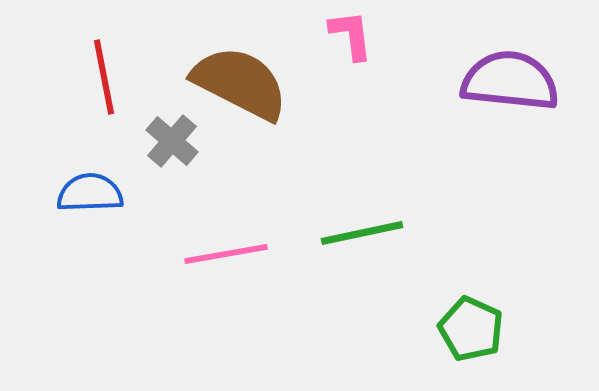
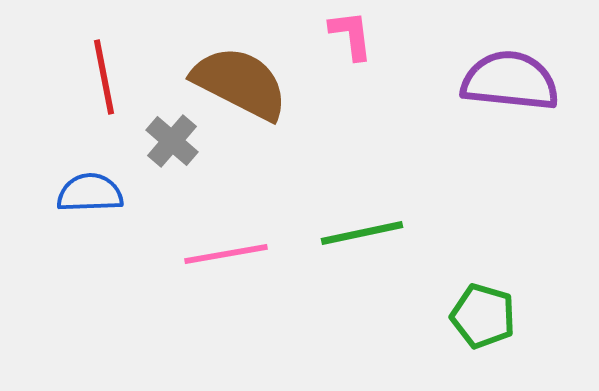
green pentagon: moved 12 px right, 13 px up; rotated 8 degrees counterclockwise
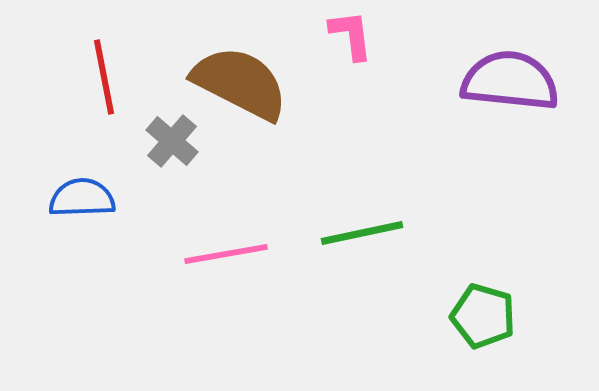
blue semicircle: moved 8 px left, 5 px down
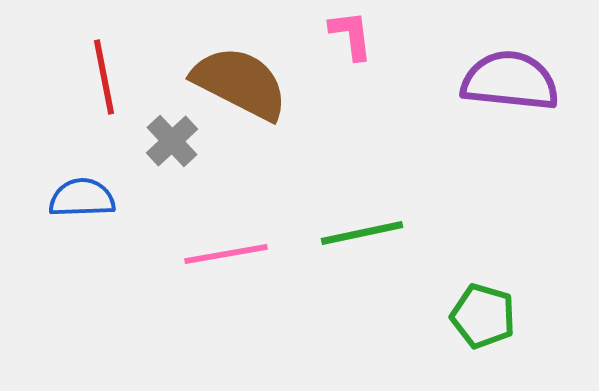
gray cross: rotated 6 degrees clockwise
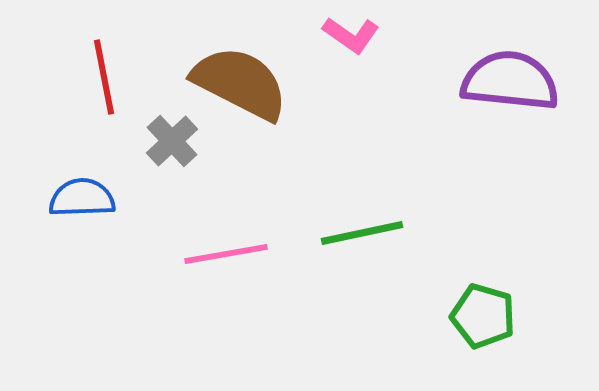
pink L-shape: rotated 132 degrees clockwise
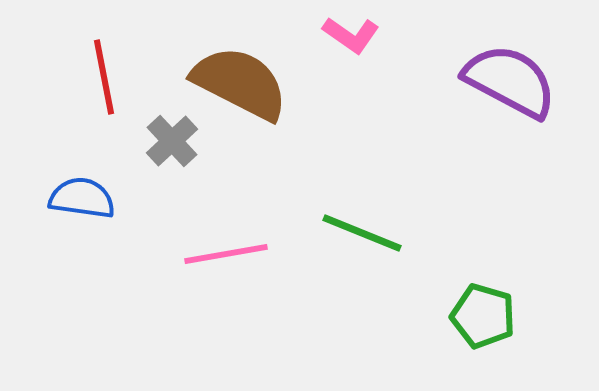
purple semicircle: rotated 22 degrees clockwise
blue semicircle: rotated 10 degrees clockwise
green line: rotated 34 degrees clockwise
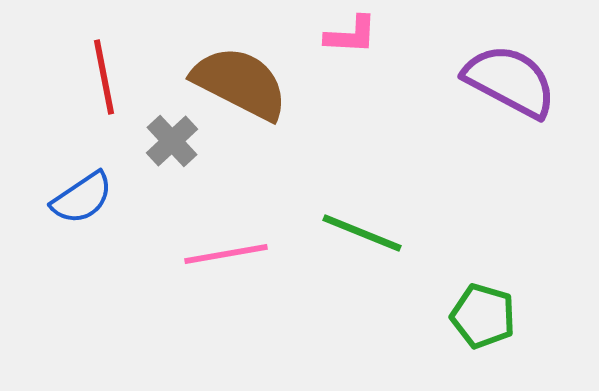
pink L-shape: rotated 32 degrees counterclockwise
blue semicircle: rotated 138 degrees clockwise
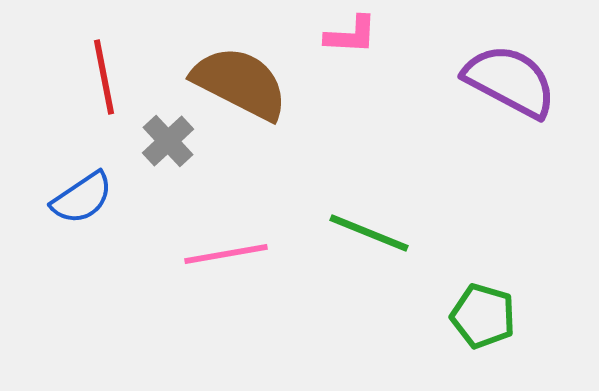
gray cross: moved 4 px left
green line: moved 7 px right
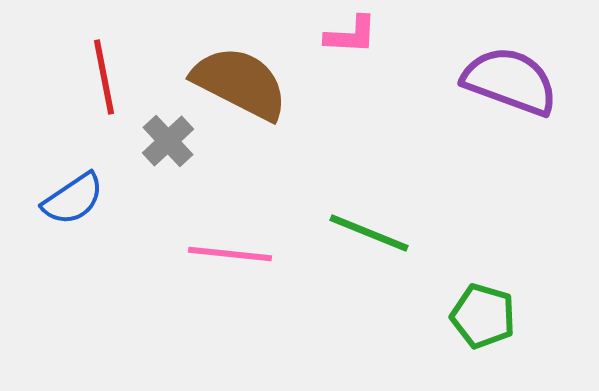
purple semicircle: rotated 8 degrees counterclockwise
blue semicircle: moved 9 px left, 1 px down
pink line: moved 4 px right; rotated 16 degrees clockwise
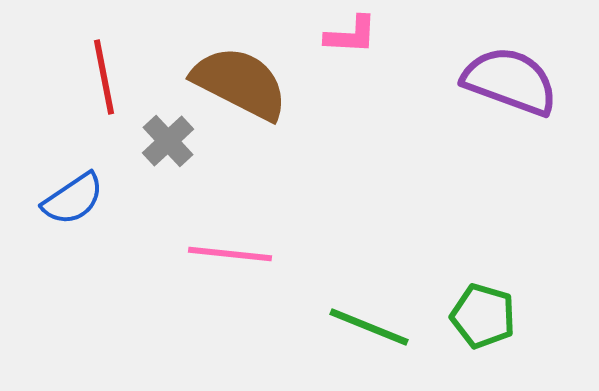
green line: moved 94 px down
